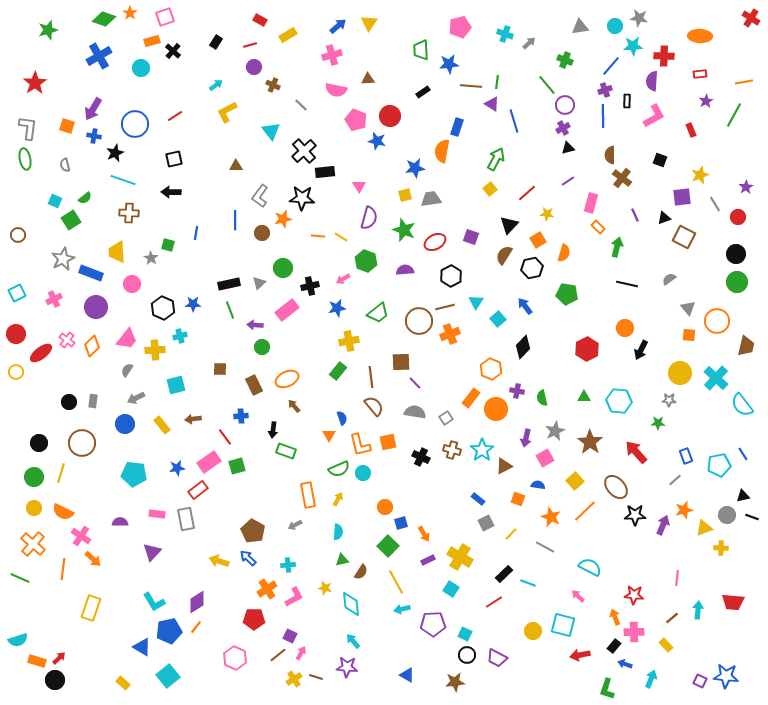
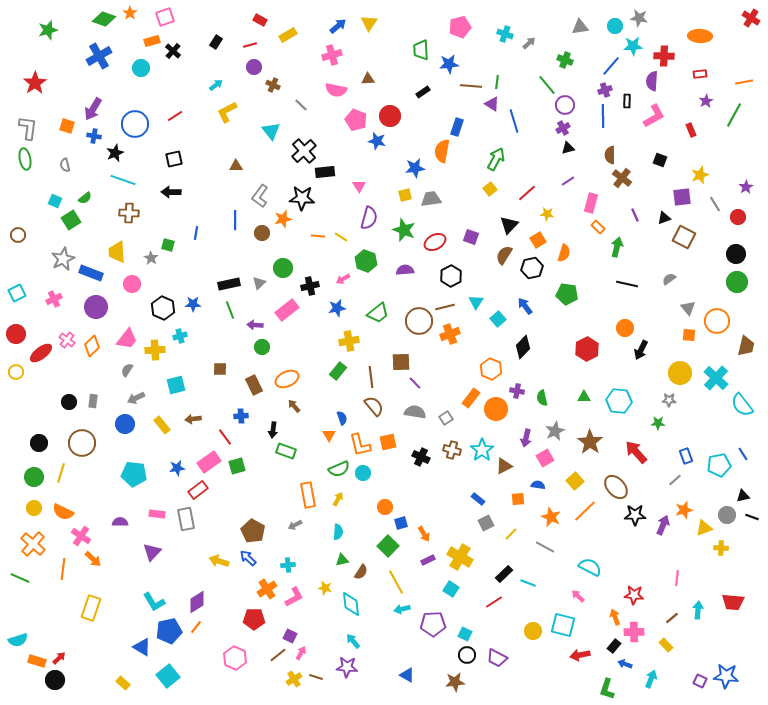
orange square at (518, 499): rotated 24 degrees counterclockwise
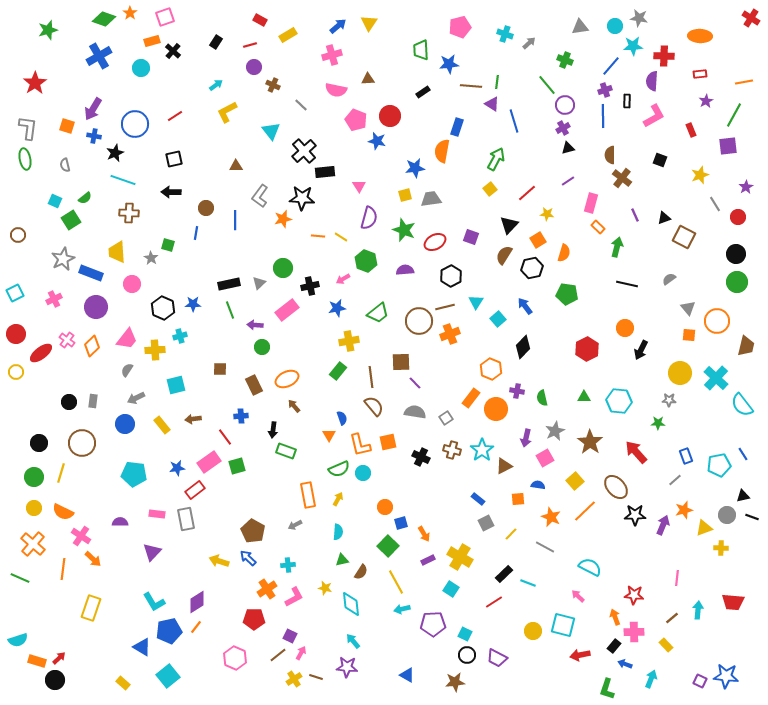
purple square at (682, 197): moved 46 px right, 51 px up
brown circle at (262, 233): moved 56 px left, 25 px up
cyan square at (17, 293): moved 2 px left
red rectangle at (198, 490): moved 3 px left
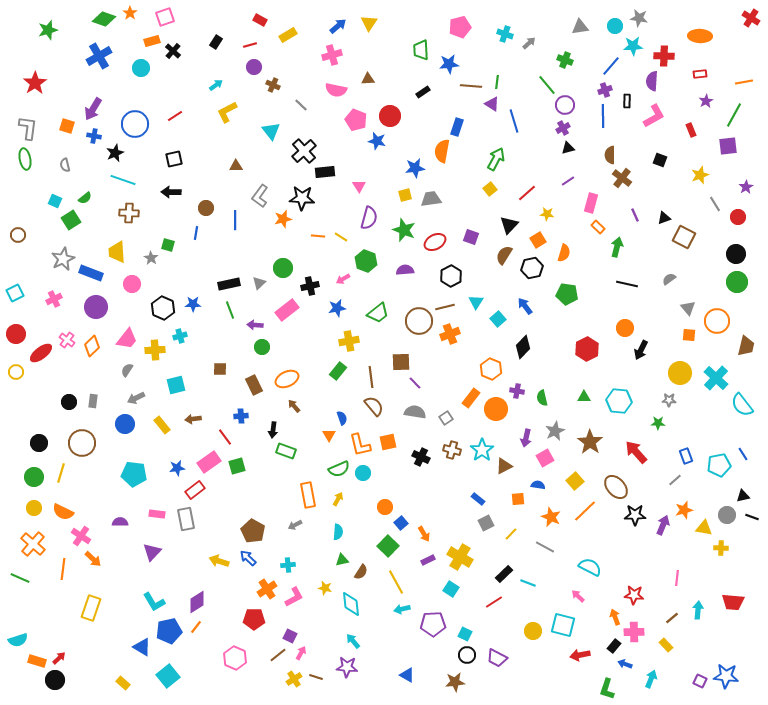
blue square at (401, 523): rotated 24 degrees counterclockwise
yellow triangle at (704, 528): rotated 30 degrees clockwise
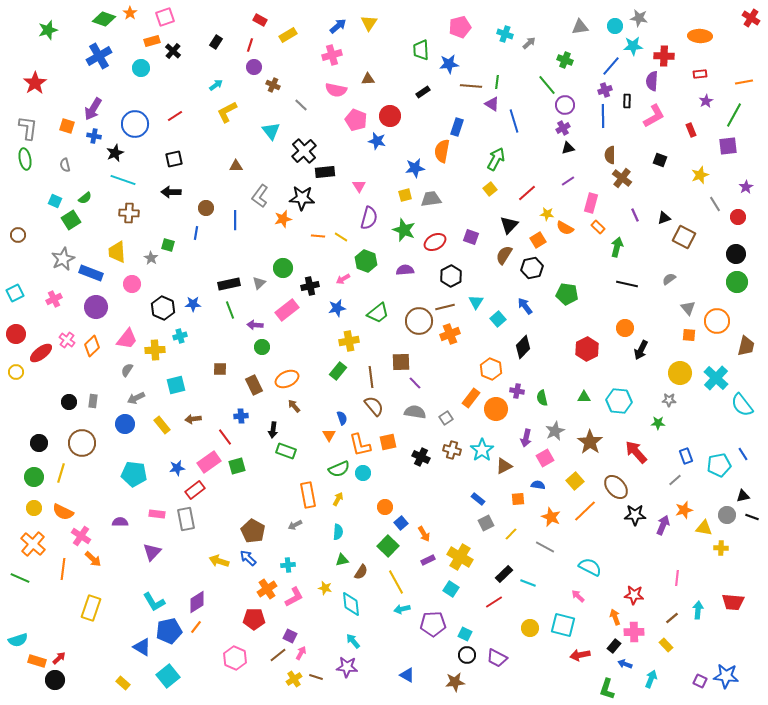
red line at (250, 45): rotated 56 degrees counterclockwise
orange semicircle at (564, 253): moved 1 px right, 25 px up; rotated 102 degrees clockwise
yellow circle at (533, 631): moved 3 px left, 3 px up
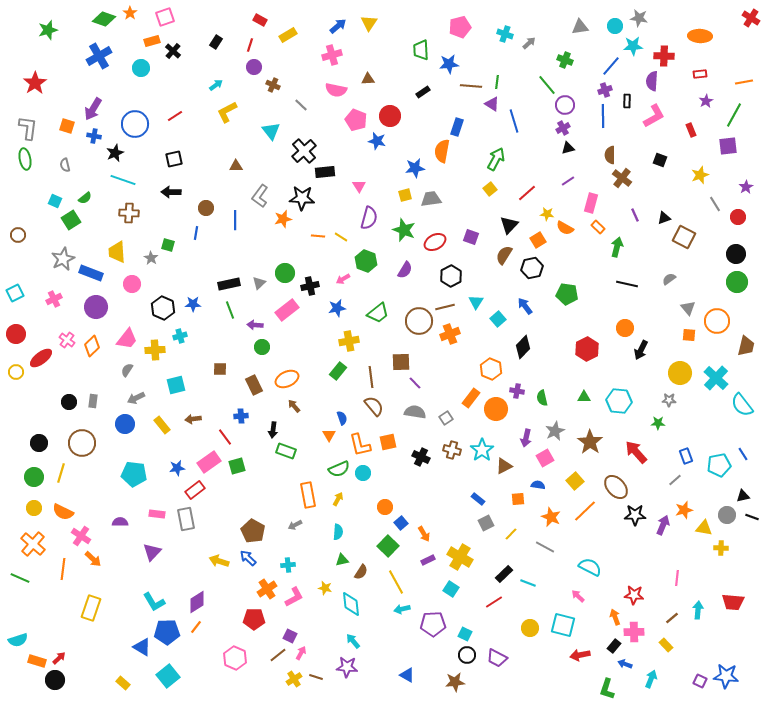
green circle at (283, 268): moved 2 px right, 5 px down
purple semicircle at (405, 270): rotated 126 degrees clockwise
red ellipse at (41, 353): moved 5 px down
blue pentagon at (169, 631): moved 2 px left, 1 px down; rotated 10 degrees clockwise
